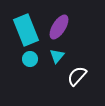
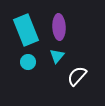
purple ellipse: rotated 35 degrees counterclockwise
cyan circle: moved 2 px left, 3 px down
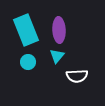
purple ellipse: moved 3 px down
white semicircle: rotated 135 degrees counterclockwise
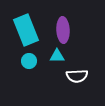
purple ellipse: moved 4 px right
cyan triangle: rotated 49 degrees clockwise
cyan circle: moved 1 px right, 1 px up
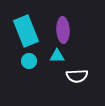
cyan rectangle: moved 1 px down
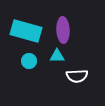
cyan rectangle: rotated 52 degrees counterclockwise
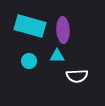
cyan rectangle: moved 4 px right, 5 px up
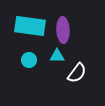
cyan rectangle: rotated 8 degrees counterclockwise
cyan circle: moved 1 px up
white semicircle: moved 3 px up; rotated 50 degrees counterclockwise
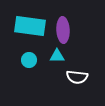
white semicircle: moved 4 px down; rotated 60 degrees clockwise
